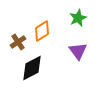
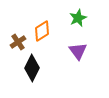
black diamond: rotated 36 degrees counterclockwise
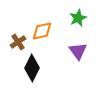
orange diamond: rotated 20 degrees clockwise
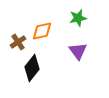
green star: rotated 12 degrees clockwise
black diamond: rotated 12 degrees clockwise
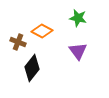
green star: rotated 24 degrees clockwise
orange diamond: rotated 40 degrees clockwise
brown cross: rotated 35 degrees counterclockwise
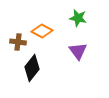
brown cross: rotated 14 degrees counterclockwise
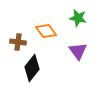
orange diamond: moved 4 px right; rotated 25 degrees clockwise
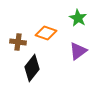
green star: rotated 18 degrees clockwise
orange diamond: moved 2 px down; rotated 35 degrees counterclockwise
purple triangle: rotated 30 degrees clockwise
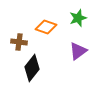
green star: rotated 24 degrees clockwise
orange diamond: moved 6 px up
brown cross: moved 1 px right
